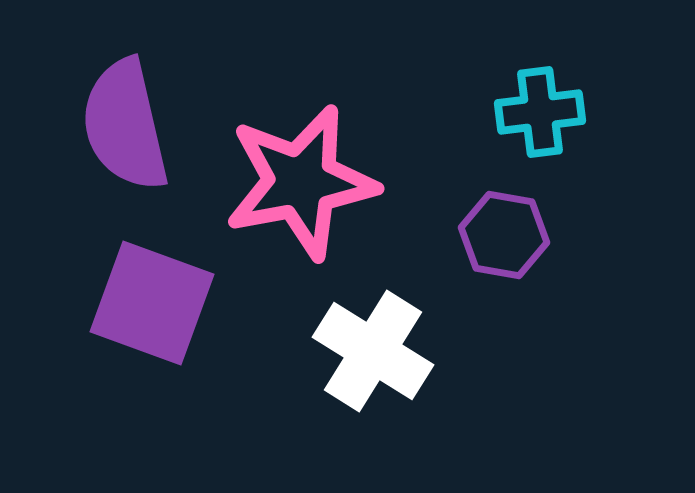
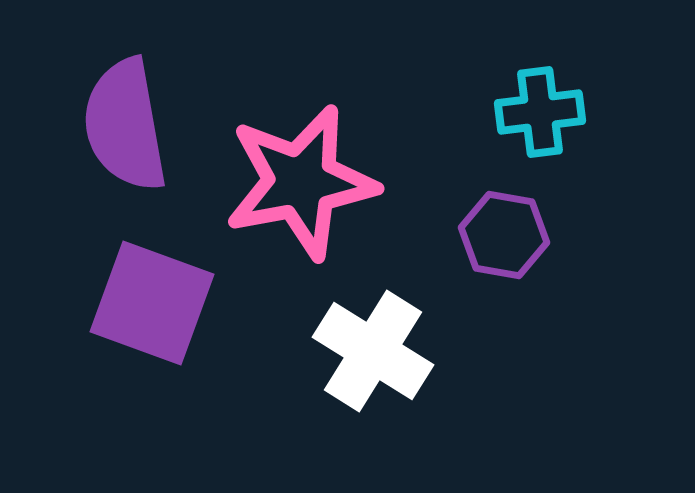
purple semicircle: rotated 3 degrees clockwise
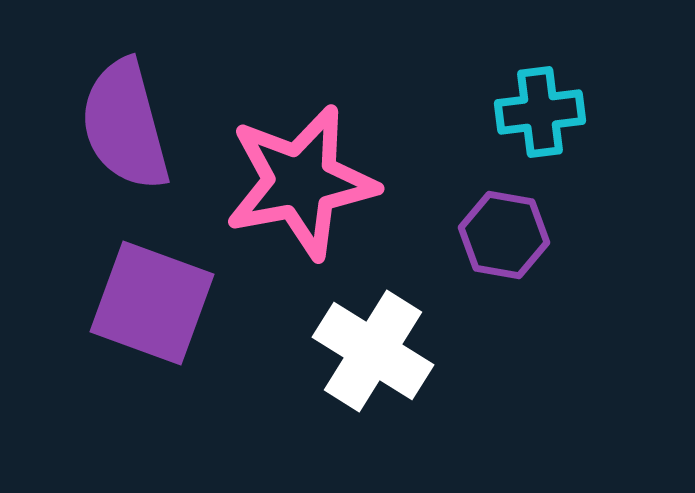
purple semicircle: rotated 5 degrees counterclockwise
